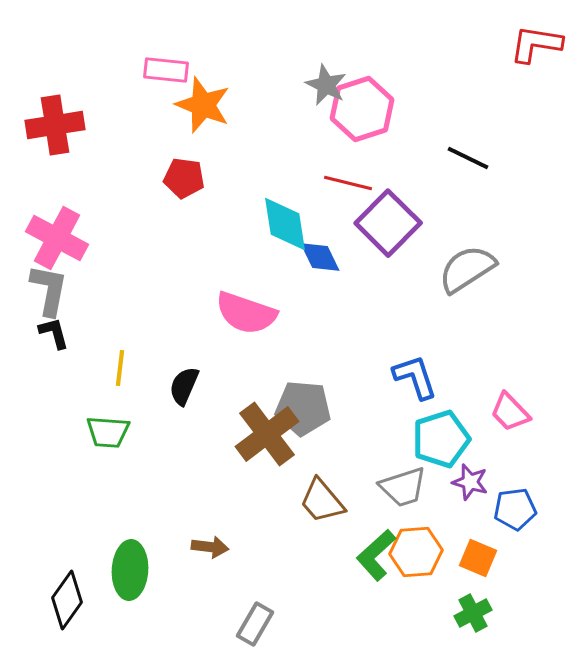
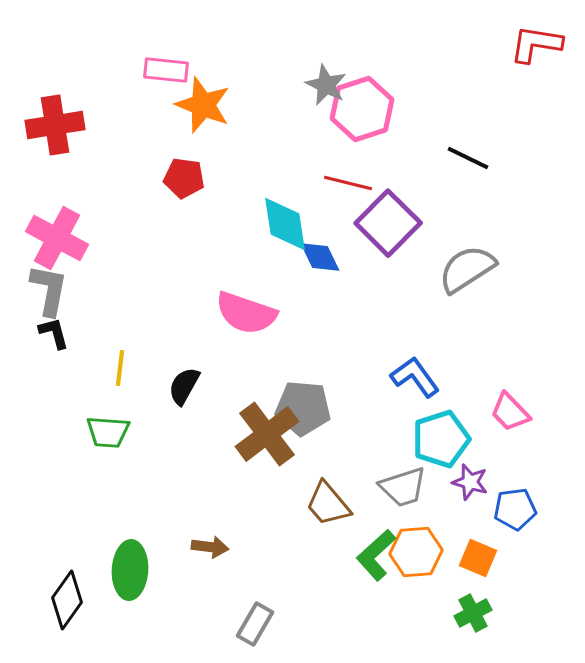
blue L-shape: rotated 18 degrees counterclockwise
black semicircle: rotated 6 degrees clockwise
brown trapezoid: moved 6 px right, 3 px down
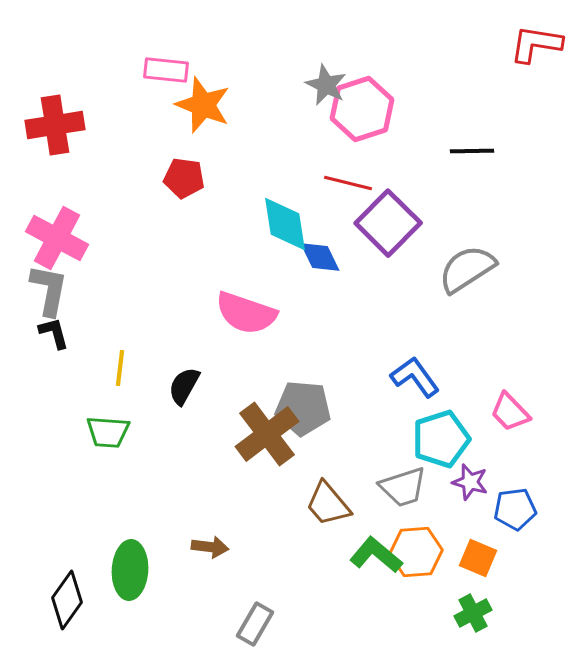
black line: moved 4 px right, 7 px up; rotated 27 degrees counterclockwise
green L-shape: rotated 82 degrees clockwise
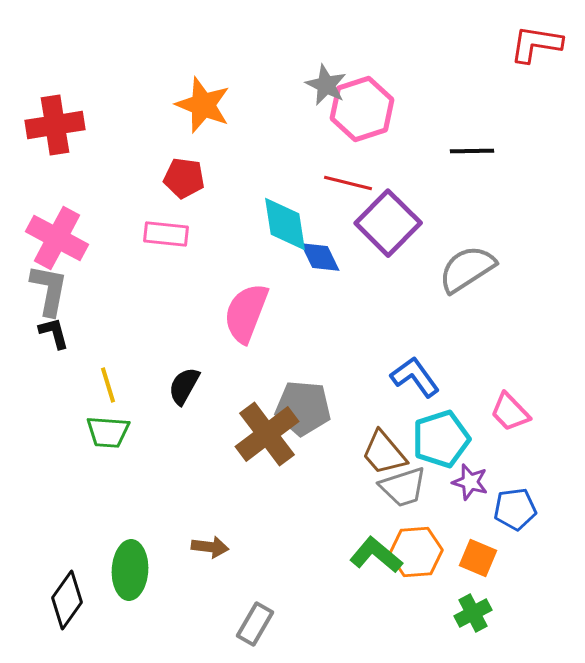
pink rectangle: moved 164 px down
pink semicircle: rotated 92 degrees clockwise
yellow line: moved 12 px left, 17 px down; rotated 24 degrees counterclockwise
brown trapezoid: moved 56 px right, 51 px up
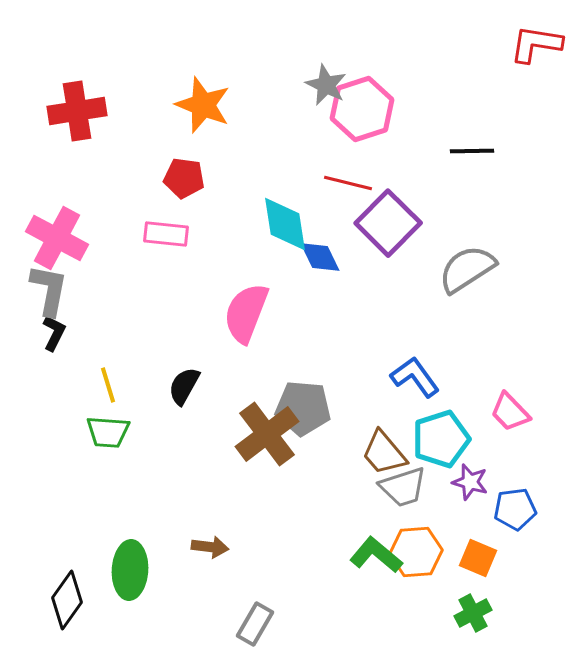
red cross: moved 22 px right, 14 px up
black L-shape: rotated 42 degrees clockwise
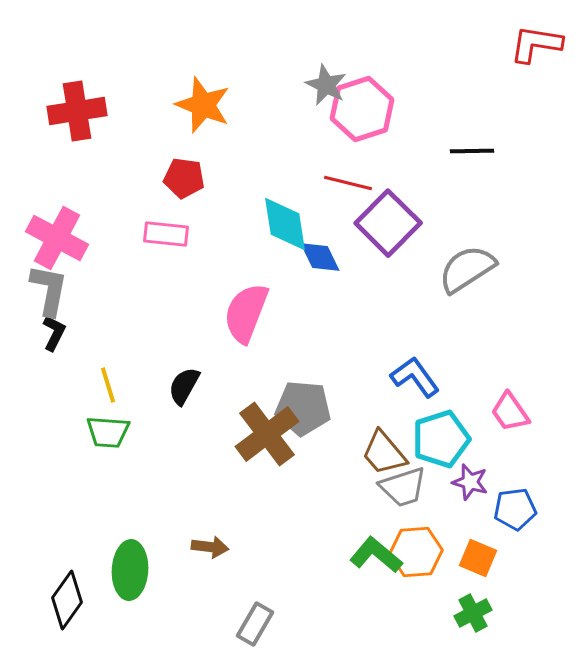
pink trapezoid: rotated 9 degrees clockwise
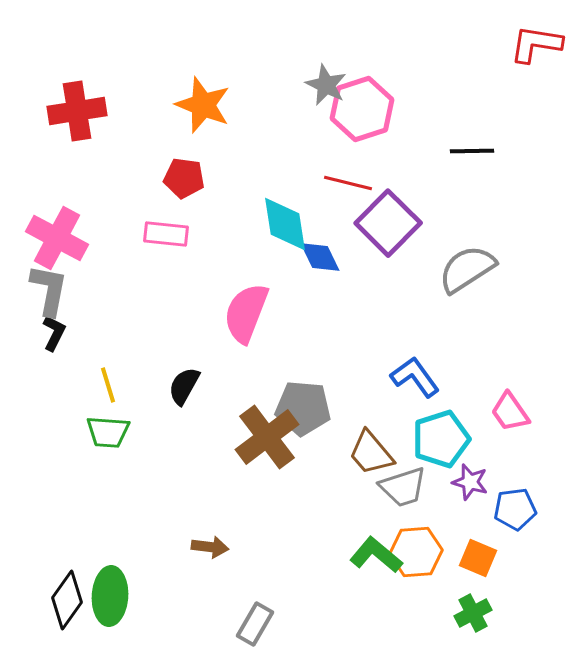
brown cross: moved 3 px down
brown trapezoid: moved 13 px left
green ellipse: moved 20 px left, 26 px down
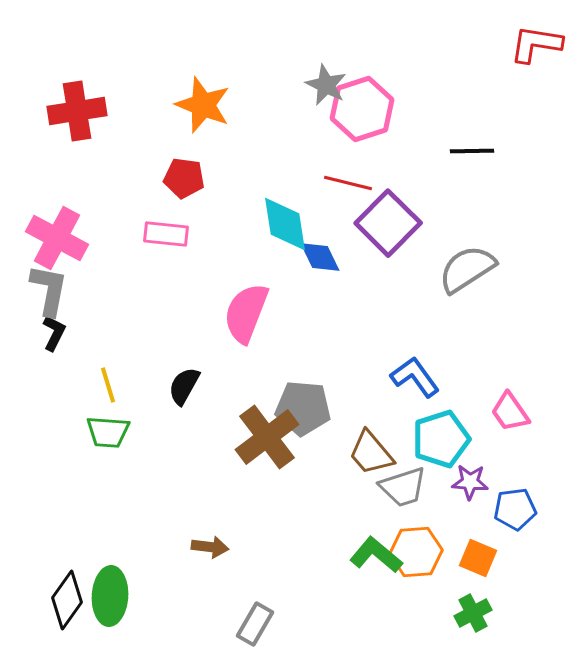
purple star: rotated 12 degrees counterclockwise
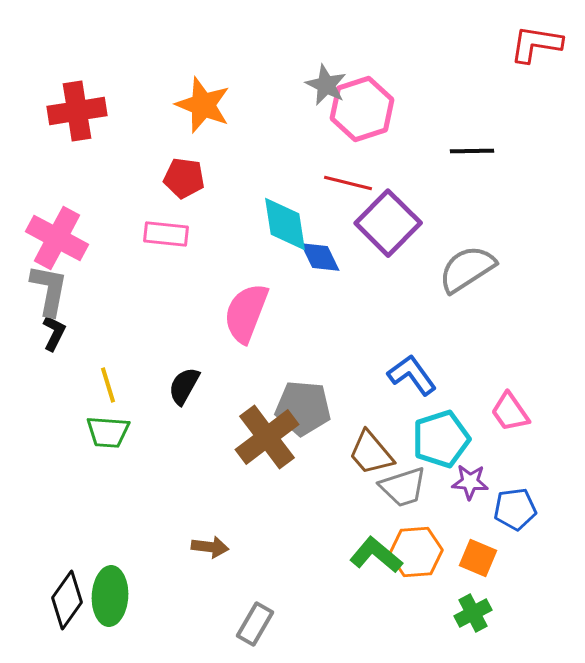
blue L-shape: moved 3 px left, 2 px up
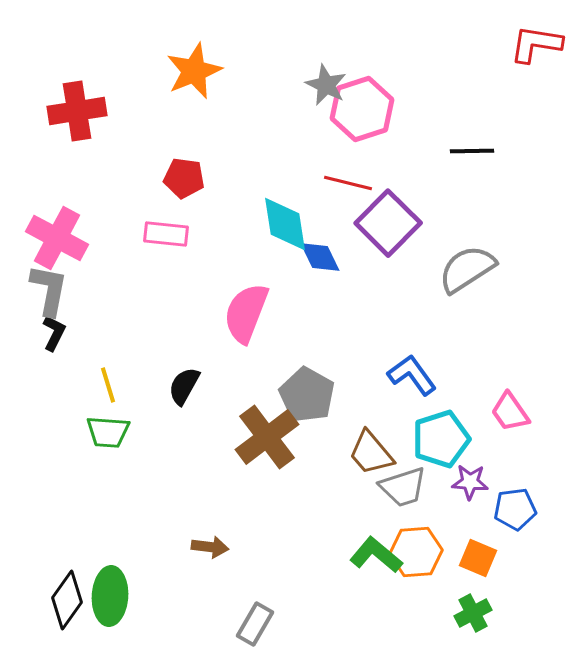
orange star: moved 9 px left, 34 px up; rotated 28 degrees clockwise
gray pentagon: moved 4 px right, 13 px up; rotated 24 degrees clockwise
